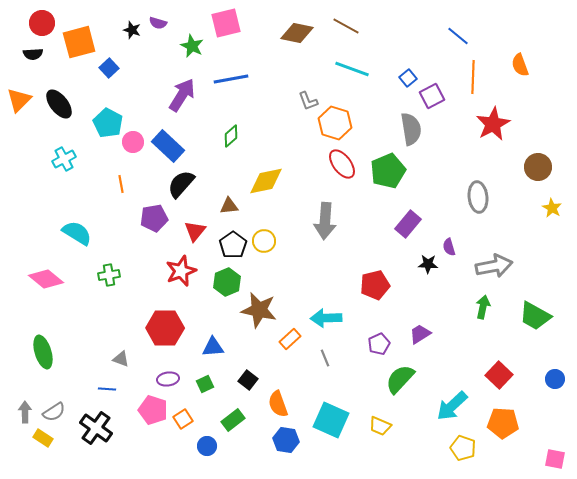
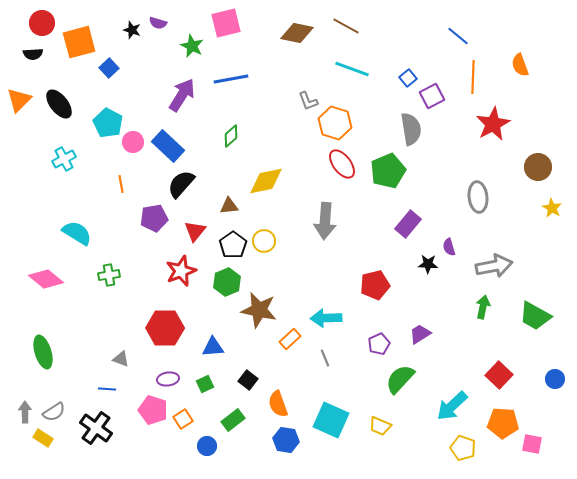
pink square at (555, 459): moved 23 px left, 15 px up
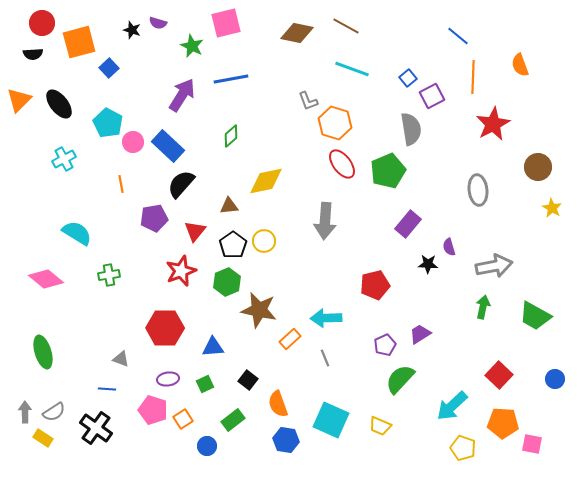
gray ellipse at (478, 197): moved 7 px up
purple pentagon at (379, 344): moved 6 px right, 1 px down
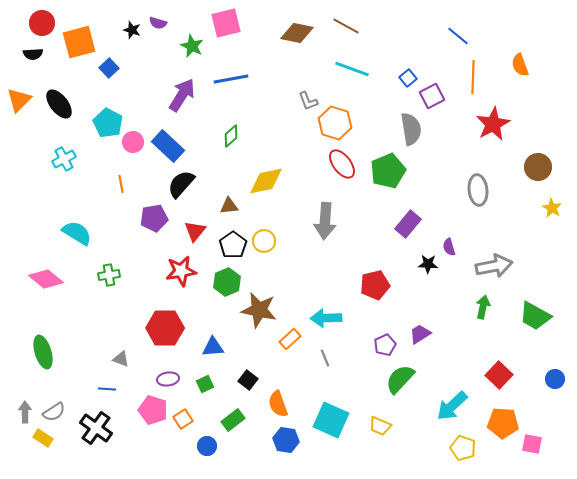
red star at (181, 271): rotated 12 degrees clockwise
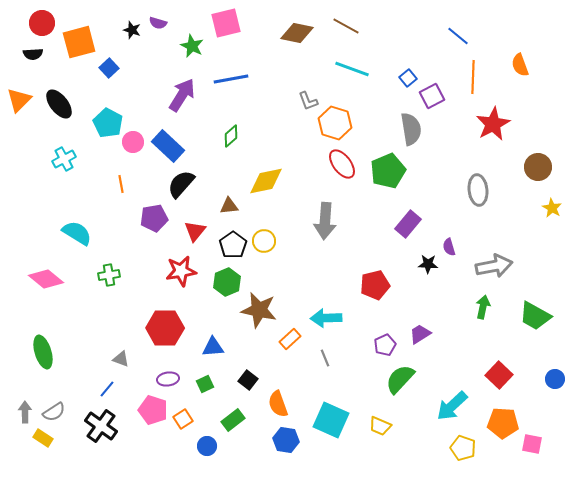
blue line at (107, 389): rotated 54 degrees counterclockwise
black cross at (96, 428): moved 5 px right, 2 px up
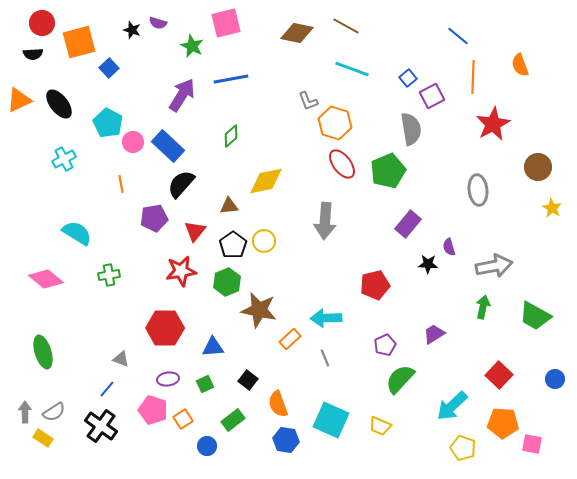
orange triangle at (19, 100): rotated 20 degrees clockwise
purple trapezoid at (420, 334): moved 14 px right
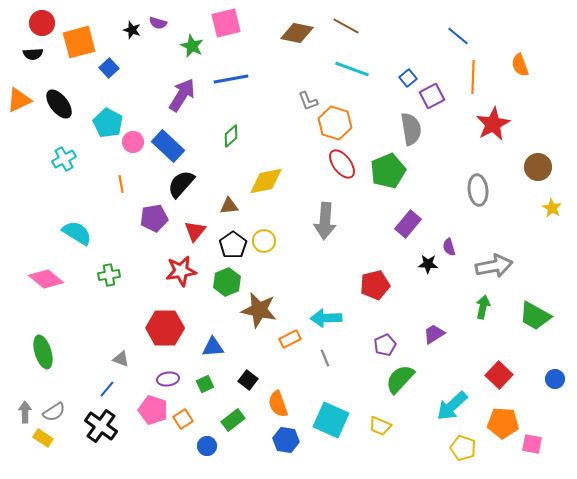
orange rectangle at (290, 339): rotated 15 degrees clockwise
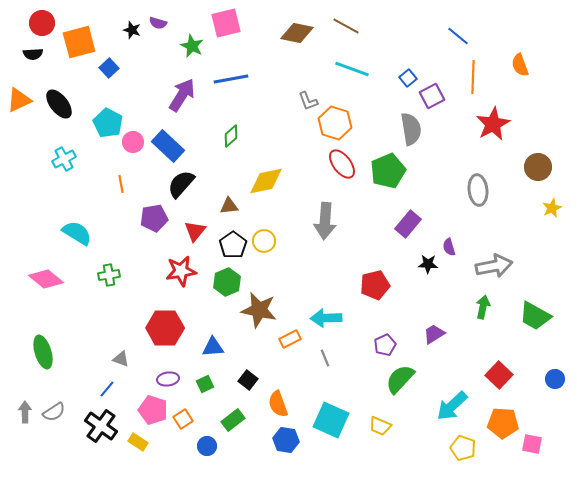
yellow star at (552, 208): rotated 18 degrees clockwise
yellow rectangle at (43, 438): moved 95 px right, 4 px down
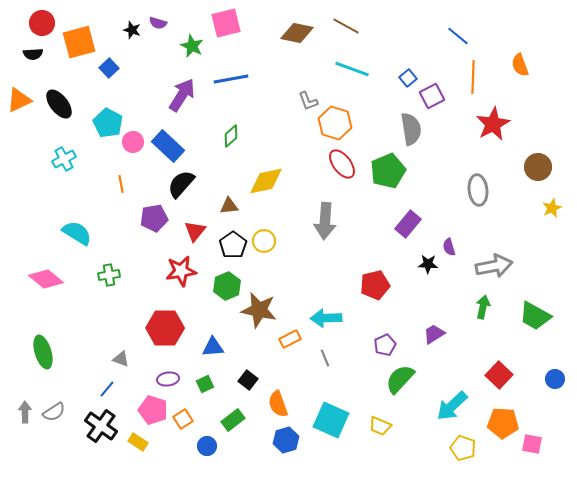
green hexagon at (227, 282): moved 4 px down
blue hexagon at (286, 440): rotated 25 degrees counterclockwise
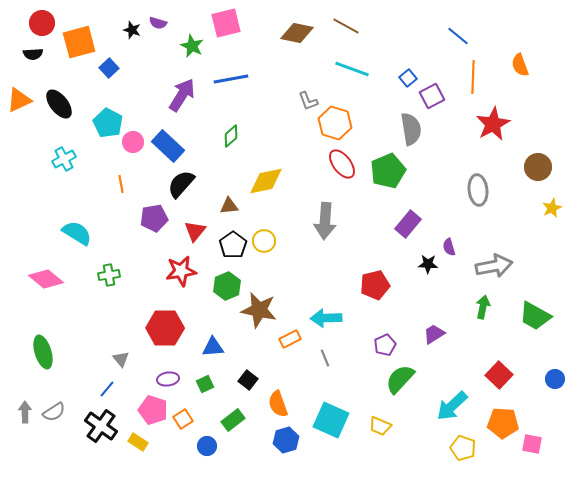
gray triangle at (121, 359): rotated 30 degrees clockwise
